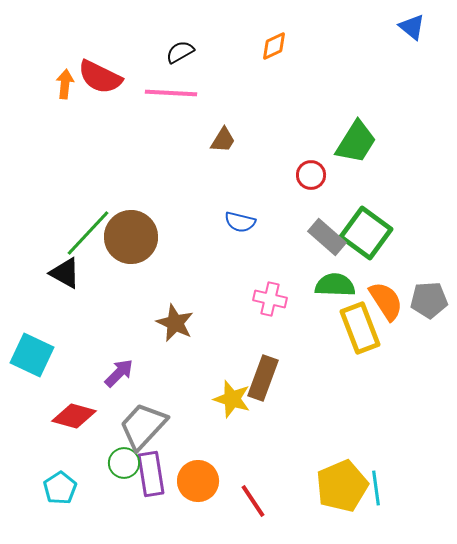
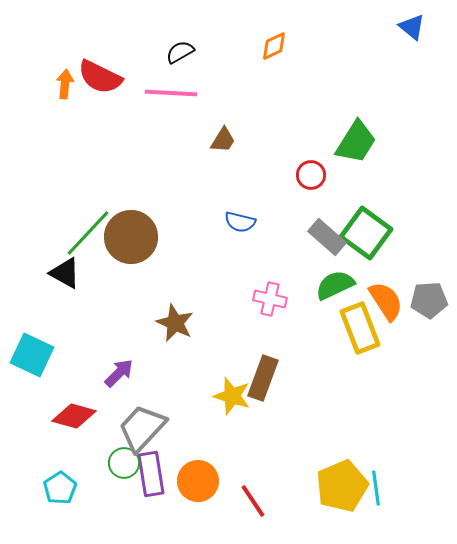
green semicircle: rotated 27 degrees counterclockwise
yellow star: moved 3 px up
gray trapezoid: moved 1 px left, 2 px down
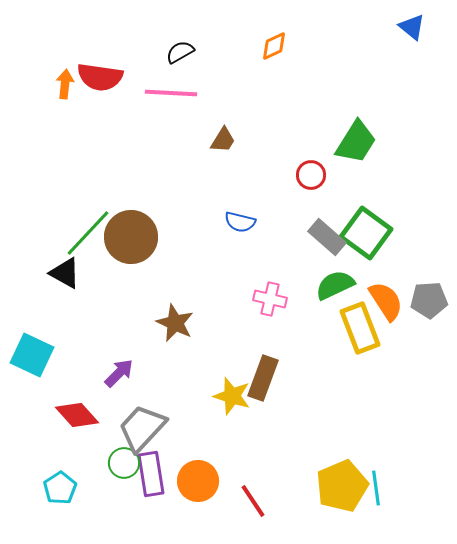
red semicircle: rotated 18 degrees counterclockwise
red diamond: moved 3 px right, 1 px up; rotated 33 degrees clockwise
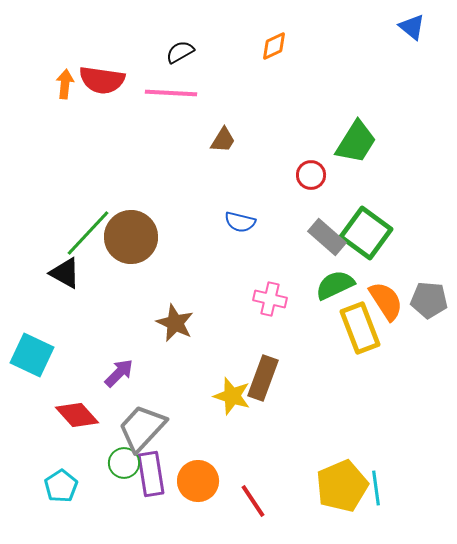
red semicircle: moved 2 px right, 3 px down
gray pentagon: rotated 9 degrees clockwise
cyan pentagon: moved 1 px right, 2 px up
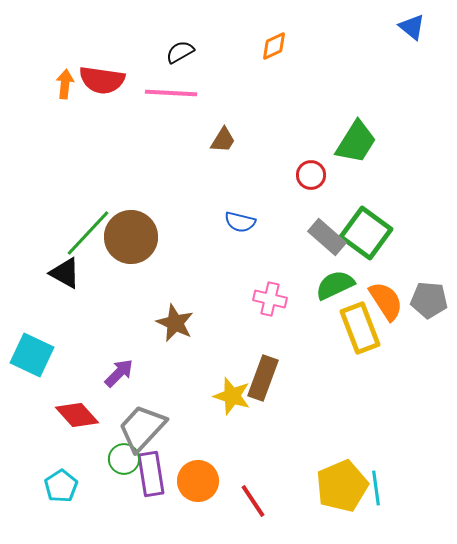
green circle: moved 4 px up
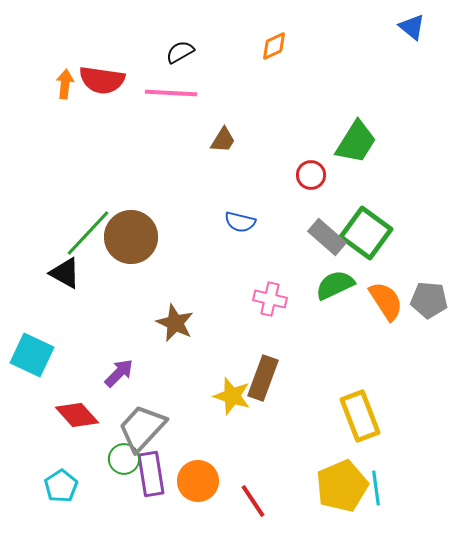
yellow rectangle: moved 88 px down
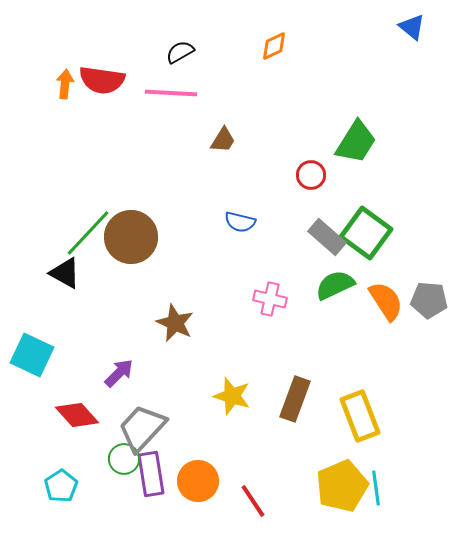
brown rectangle: moved 32 px right, 21 px down
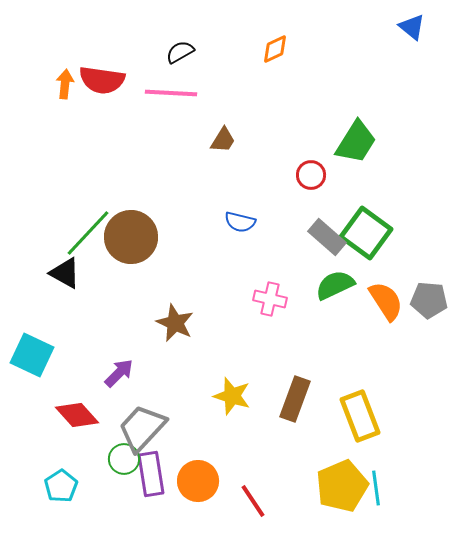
orange diamond: moved 1 px right, 3 px down
